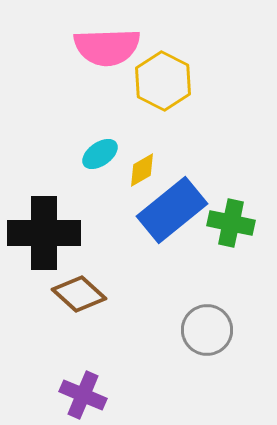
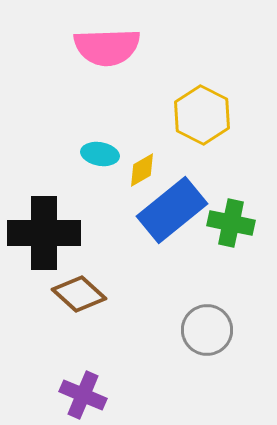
yellow hexagon: moved 39 px right, 34 px down
cyan ellipse: rotated 45 degrees clockwise
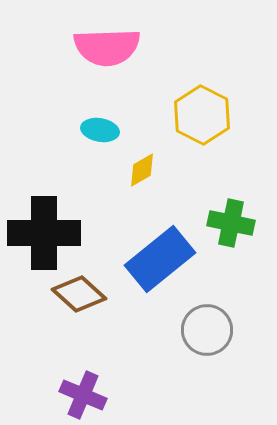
cyan ellipse: moved 24 px up
blue rectangle: moved 12 px left, 49 px down
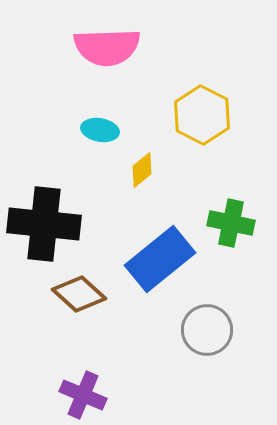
yellow diamond: rotated 9 degrees counterclockwise
black cross: moved 9 px up; rotated 6 degrees clockwise
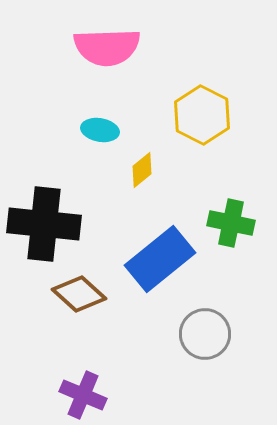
gray circle: moved 2 px left, 4 px down
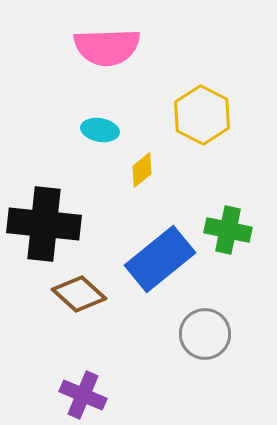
green cross: moved 3 px left, 7 px down
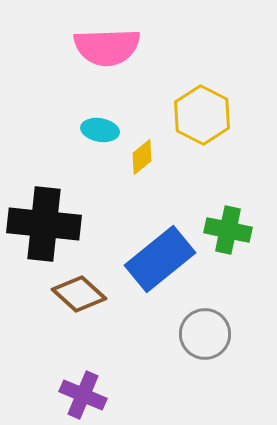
yellow diamond: moved 13 px up
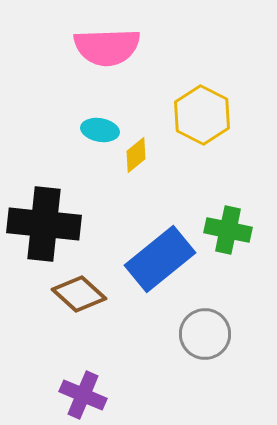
yellow diamond: moved 6 px left, 2 px up
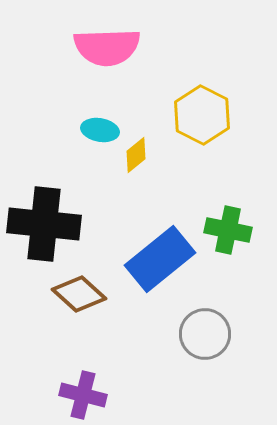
purple cross: rotated 9 degrees counterclockwise
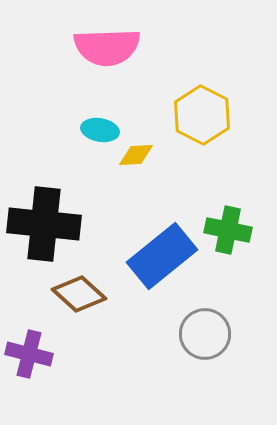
yellow diamond: rotated 36 degrees clockwise
blue rectangle: moved 2 px right, 3 px up
purple cross: moved 54 px left, 41 px up
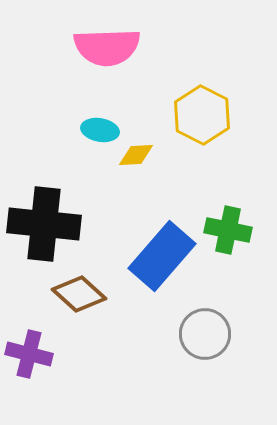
blue rectangle: rotated 10 degrees counterclockwise
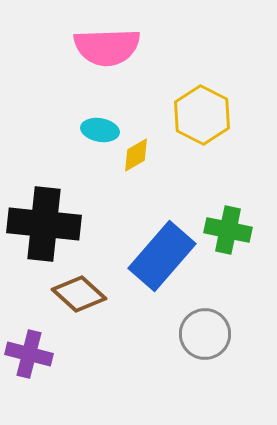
yellow diamond: rotated 27 degrees counterclockwise
